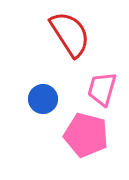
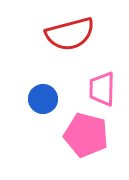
red semicircle: rotated 108 degrees clockwise
pink trapezoid: rotated 15 degrees counterclockwise
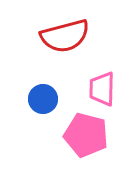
red semicircle: moved 5 px left, 2 px down
